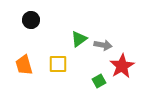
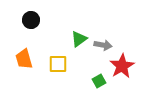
orange trapezoid: moved 6 px up
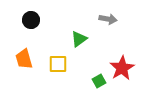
gray arrow: moved 5 px right, 26 px up
red star: moved 2 px down
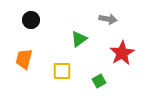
orange trapezoid: rotated 30 degrees clockwise
yellow square: moved 4 px right, 7 px down
red star: moved 15 px up
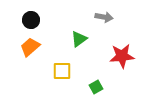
gray arrow: moved 4 px left, 2 px up
red star: moved 3 px down; rotated 25 degrees clockwise
orange trapezoid: moved 6 px right, 12 px up; rotated 35 degrees clockwise
green square: moved 3 px left, 6 px down
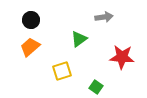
gray arrow: rotated 18 degrees counterclockwise
red star: moved 1 px down; rotated 10 degrees clockwise
yellow square: rotated 18 degrees counterclockwise
green square: rotated 24 degrees counterclockwise
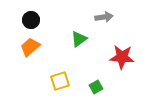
yellow square: moved 2 px left, 10 px down
green square: rotated 24 degrees clockwise
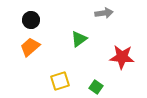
gray arrow: moved 4 px up
green square: rotated 24 degrees counterclockwise
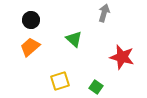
gray arrow: rotated 66 degrees counterclockwise
green triangle: moved 5 px left; rotated 42 degrees counterclockwise
red star: rotated 10 degrees clockwise
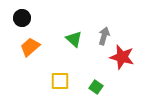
gray arrow: moved 23 px down
black circle: moved 9 px left, 2 px up
yellow square: rotated 18 degrees clockwise
